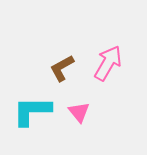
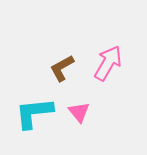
cyan L-shape: moved 2 px right, 2 px down; rotated 6 degrees counterclockwise
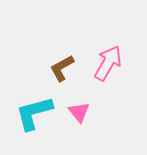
cyan L-shape: rotated 9 degrees counterclockwise
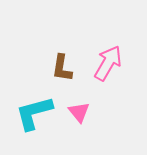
brown L-shape: rotated 52 degrees counterclockwise
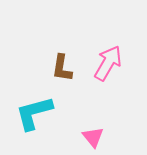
pink triangle: moved 14 px right, 25 px down
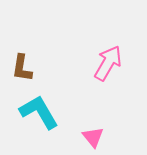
brown L-shape: moved 40 px left
cyan L-shape: moved 5 px right, 1 px up; rotated 75 degrees clockwise
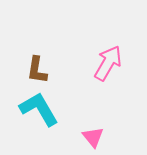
brown L-shape: moved 15 px right, 2 px down
cyan L-shape: moved 3 px up
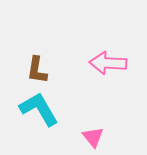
pink arrow: rotated 117 degrees counterclockwise
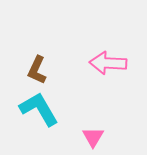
brown L-shape: rotated 16 degrees clockwise
pink triangle: rotated 10 degrees clockwise
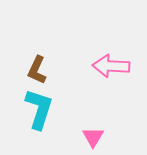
pink arrow: moved 3 px right, 3 px down
cyan L-shape: rotated 48 degrees clockwise
